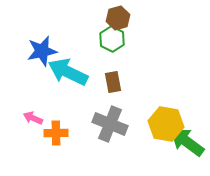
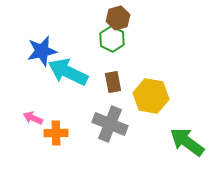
yellow hexagon: moved 15 px left, 28 px up
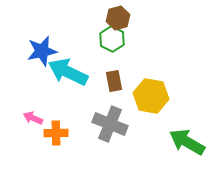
brown rectangle: moved 1 px right, 1 px up
green arrow: rotated 6 degrees counterclockwise
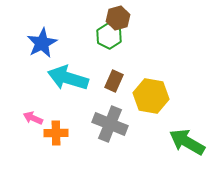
green hexagon: moved 3 px left, 3 px up
blue star: moved 8 px up; rotated 16 degrees counterclockwise
cyan arrow: moved 6 px down; rotated 9 degrees counterclockwise
brown rectangle: rotated 35 degrees clockwise
